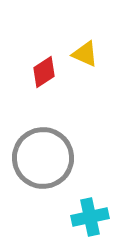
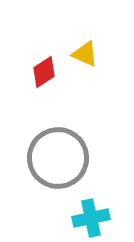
gray circle: moved 15 px right
cyan cross: moved 1 px right, 1 px down
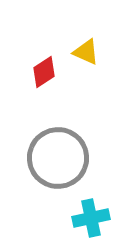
yellow triangle: moved 1 px right, 2 px up
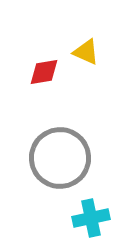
red diamond: rotated 24 degrees clockwise
gray circle: moved 2 px right
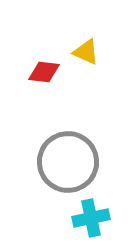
red diamond: rotated 16 degrees clockwise
gray circle: moved 8 px right, 4 px down
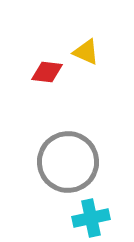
red diamond: moved 3 px right
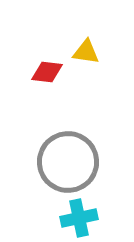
yellow triangle: rotated 16 degrees counterclockwise
cyan cross: moved 12 px left
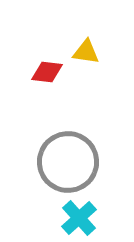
cyan cross: rotated 30 degrees counterclockwise
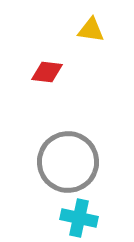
yellow triangle: moved 5 px right, 22 px up
cyan cross: rotated 36 degrees counterclockwise
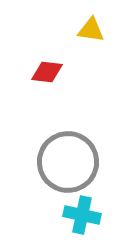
cyan cross: moved 3 px right, 3 px up
